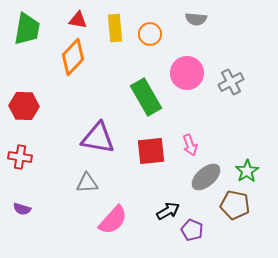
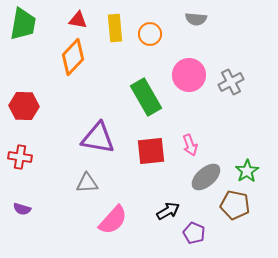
green trapezoid: moved 4 px left, 5 px up
pink circle: moved 2 px right, 2 px down
purple pentagon: moved 2 px right, 3 px down
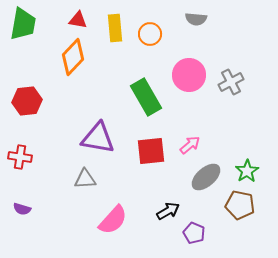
red hexagon: moved 3 px right, 5 px up; rotated 8 degrees counterclockwise
pink arrow: rotated 110 degrees counterclockwise
gray triangle: moved 2 px left, 4 px up
brown pentagon: moved 5 px right
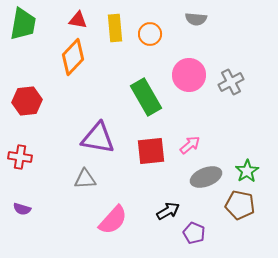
gray ellipse: rotated 20 degrees clockwise
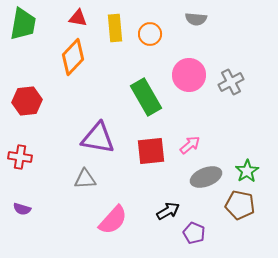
red triangle: moved 2 px up
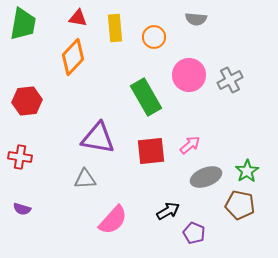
orange circle: moved 4 px right, 3 px down
gray cross: moved 1 px left, 2 px up
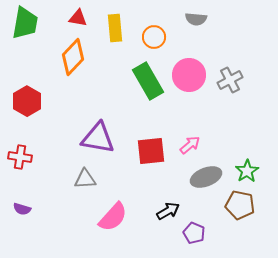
green trapezoid: moved 2 px right, 1 px up
green rectangle: moved 2 px right, 16 px up
red hexagon: rotated 24 degrees counterclockwise
pink semicircle: moved 3 px up
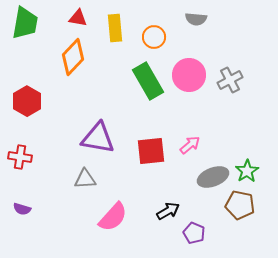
gray ellipse: moved 7 px right
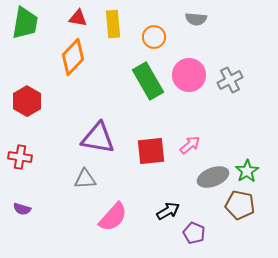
yellow rectangle: moved 2 px left, 4 px up
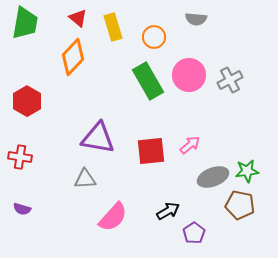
red triangle: rotated 30 degrees clockwise
yellow rectangle: moved 3 px down; rotated 12 degrees counterclockwise
green star: rotated 25 degrees clockwise
purple pentagon: rotated 15 degrees clockwise
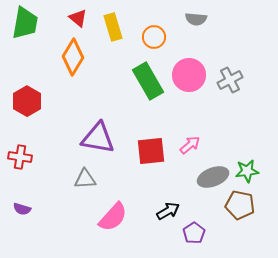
orange diamond: rotated 12 degrees counterclockwise
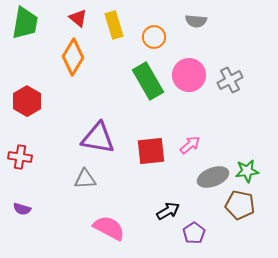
gray semicircle: moved 2 px down
yellow rectangle: moved 1 px right, 2 px up
pink semicircle: moved 4 px left, 11 px down; rotated 104 degrees counterclockwise
